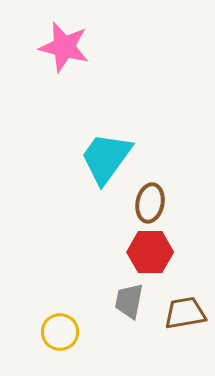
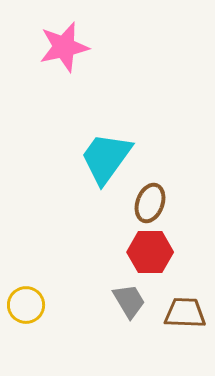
pink star: rotated 27 degrees counterclockwise
brown ellipse: rotated 9 degrees clockwise
gray trapezoid: rotated 138 degrees clockwise
brown trapezoid: rotated 12 degrees clockwise
yellow circle: moved 34 px left, 27 px up
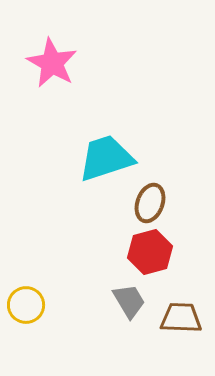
pink star: moved 12 px left, 16 px down; rotated 30 degrees counterclockwise
cyan trapezoid: rotated 36 degrees clockwise
red hexagon: rotated 15 degrees counterclockwise
brown trapezoid: moved 4 px left, 5 px down
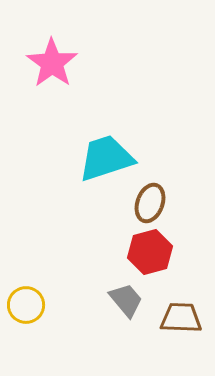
pink star: rotated 6 degrees clockwise
gray trapezoid: moved 3 px left, 1 px up; rotated 9 degrees counterclockwise
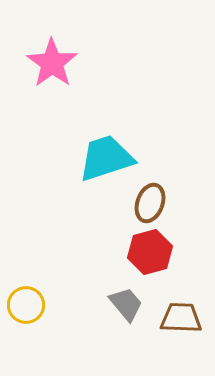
gray trapezoid: moved 4 px down
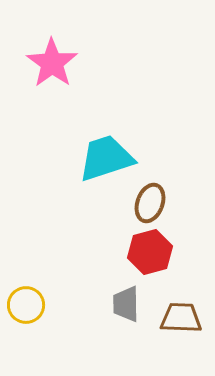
gray trapezoid: rotated 141 degrees counterclockwise
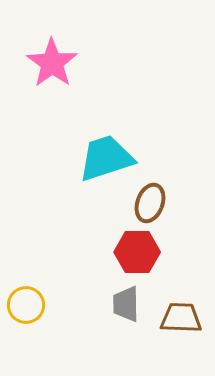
red hexagon: moved 13 px left; rotated 15 degrees clockwise
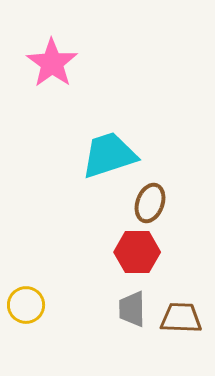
cyan trapezoid: moved 3 px right, 3 px up
gray trapezoid: moved 6 px right, 5 px down
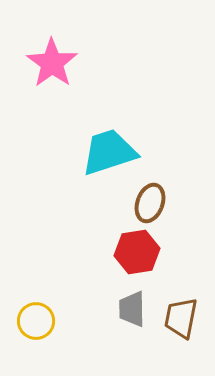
cyan trapezoid: moved 3 px up
red hexagon: rotated 9 degrees counterclockwise
yellow circle: moved 10 px right, 16 px down
brown trapezoid: rotated 81 degrees counterclockwise
